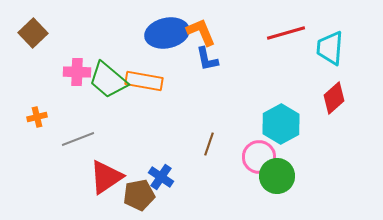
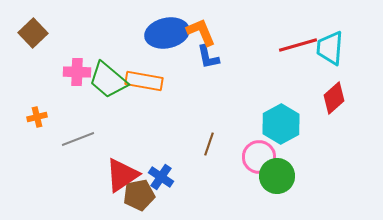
red line: moved 12 px right, 12 px down
blue L-shape: moved 1 px right, 2 px up
red triangle: moved 16 px right, 2 px up
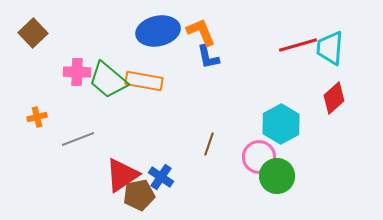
blue ellipse: moved 9 px left, 2 px up
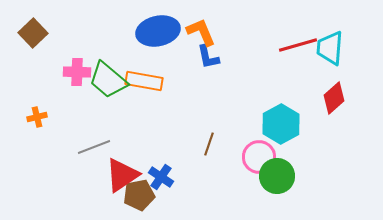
gray line: moved 16 px right, 8 px down
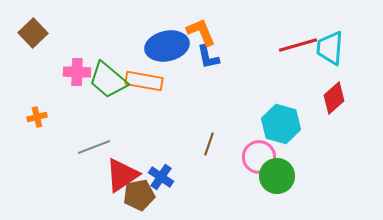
blue ellipse: moved 9 px right, 15 px down
cyan hexagon: rotated 15 degrees counterclockwise
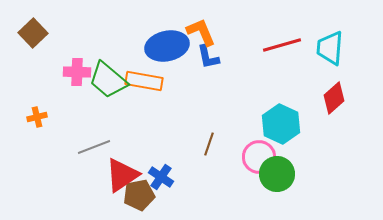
red line: moved 16 px left
cyan hexagon: rotated 9 degrees clockwise
green circle: moved 2 px up
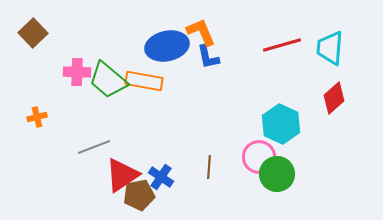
brown line: moved 23 px down; rotated 15 degrees counterclockwise
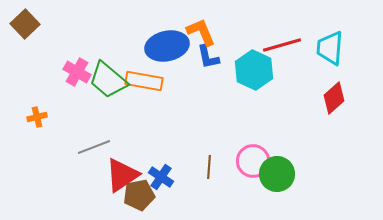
brown square: moved 8 px left, 9 px up
pink cross: rotated 28 degrees clockwise
cyan hexagon: moved 27 px left, 54 px up
pink circle: moved 6 px left, 4 px down
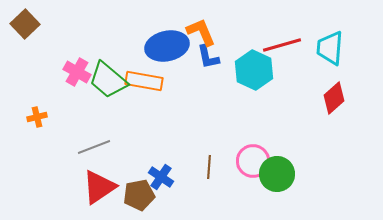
red triangle: moved 23 px left, 12 px down
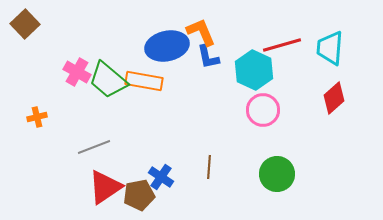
pink circle: moved 10 px right, 51 px up
red triangle: moved 6 px right
